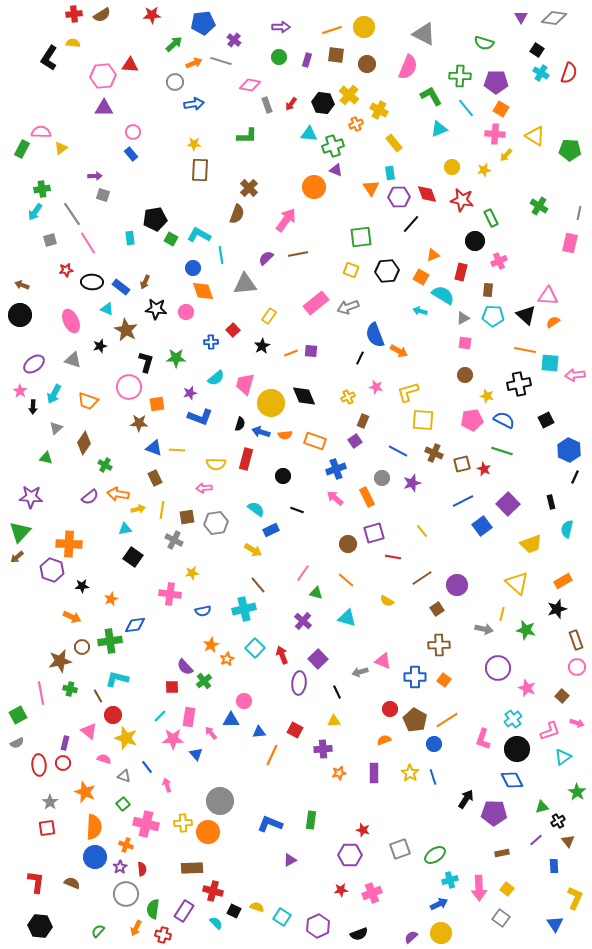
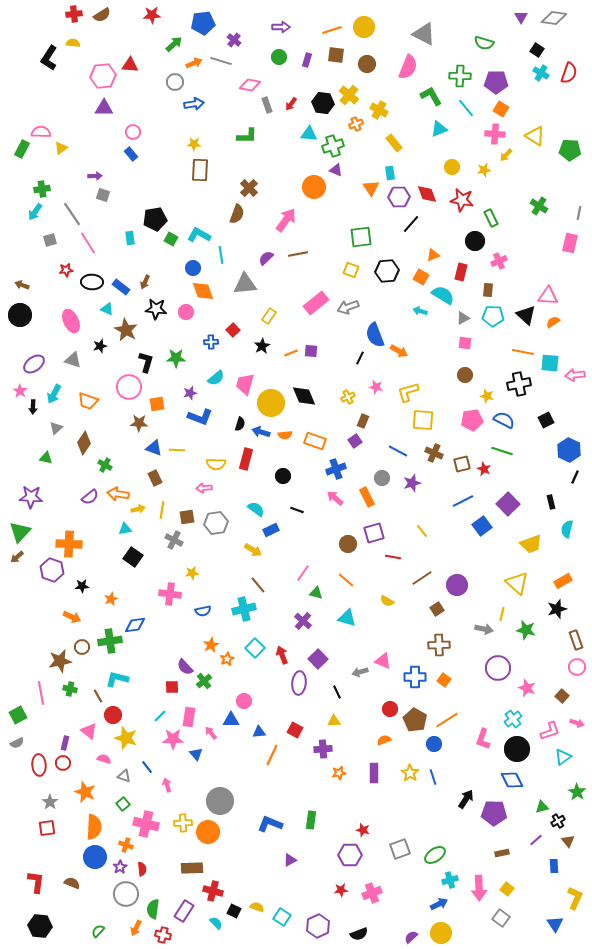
orange line at (525, 350): moved 2 px left, 2 px down
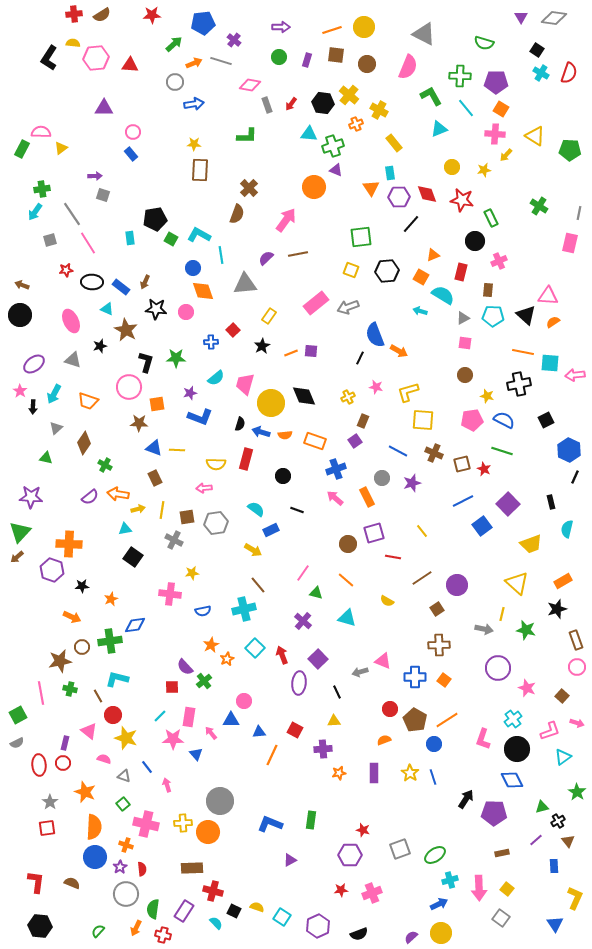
pink hexagon at (103, 76): moved 7 px left, 18 px up
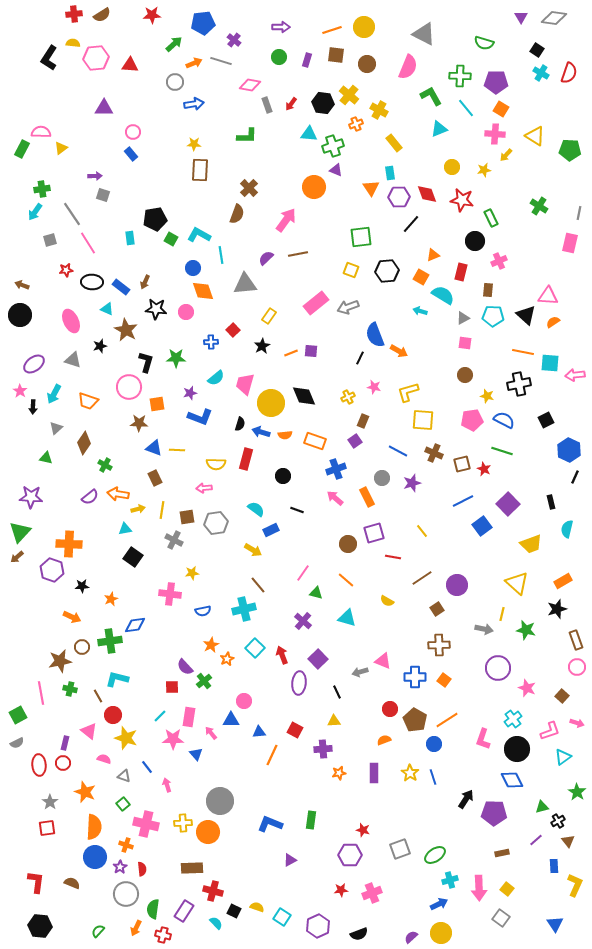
pink star at (376, 387): moved 2 px left
yellow L-shape at (575, 898): moved 13 px up
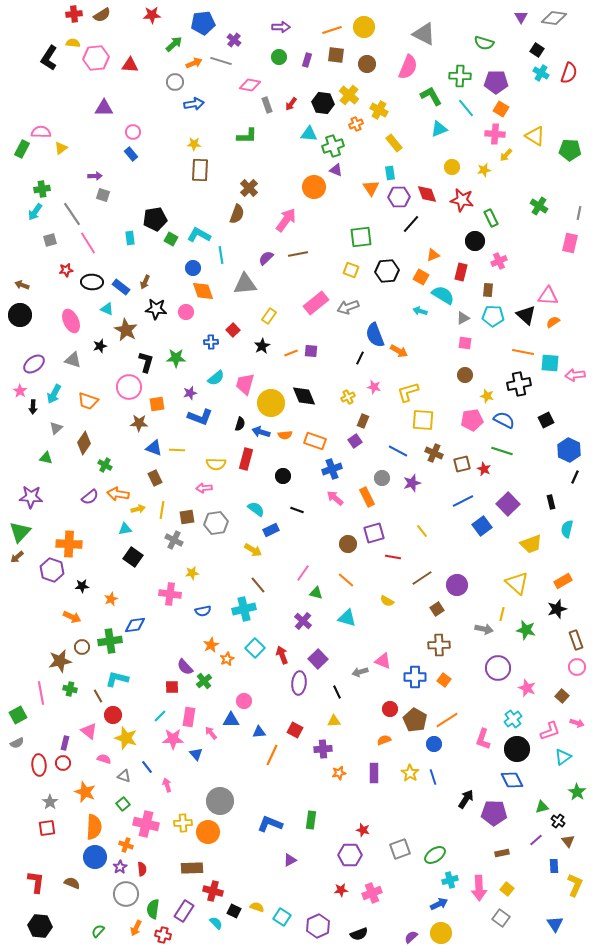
blue cross at (336, 469): moved 4 px left
black cross at (558, 821): rotated 24 degrees counterclockwise
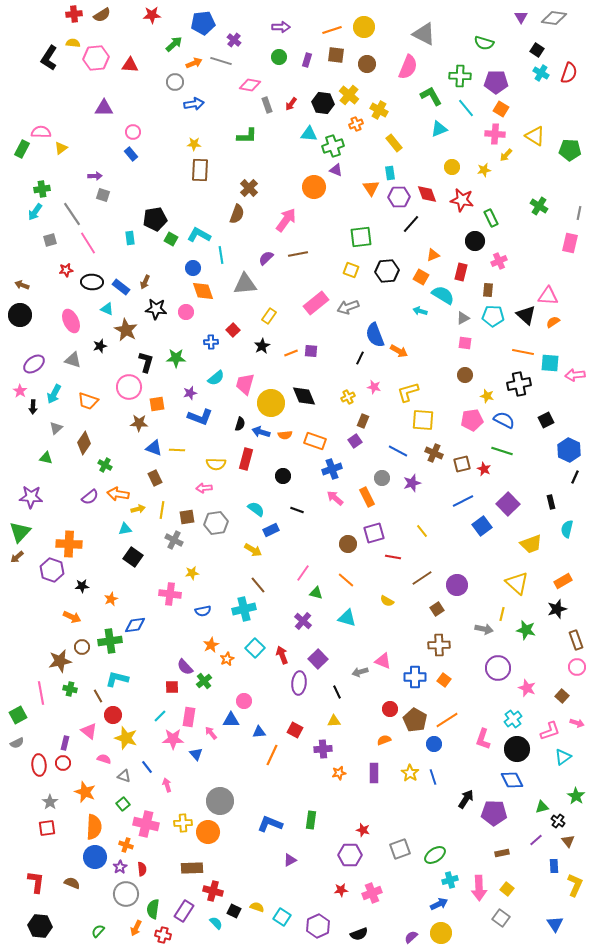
green star at (577, 792): moved 1 px left, 4 px down
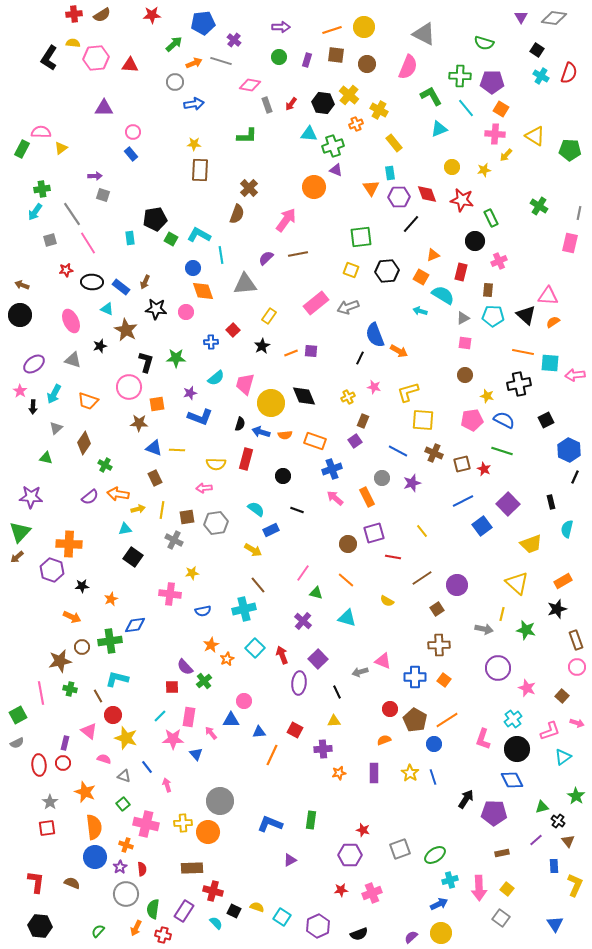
cyan cross at (541, 73): moved 3 px down
purple pentagon at (496, 82): moved 4 px left
orange semicircle at (94, 827): rotated 10 degrees counterclockwise
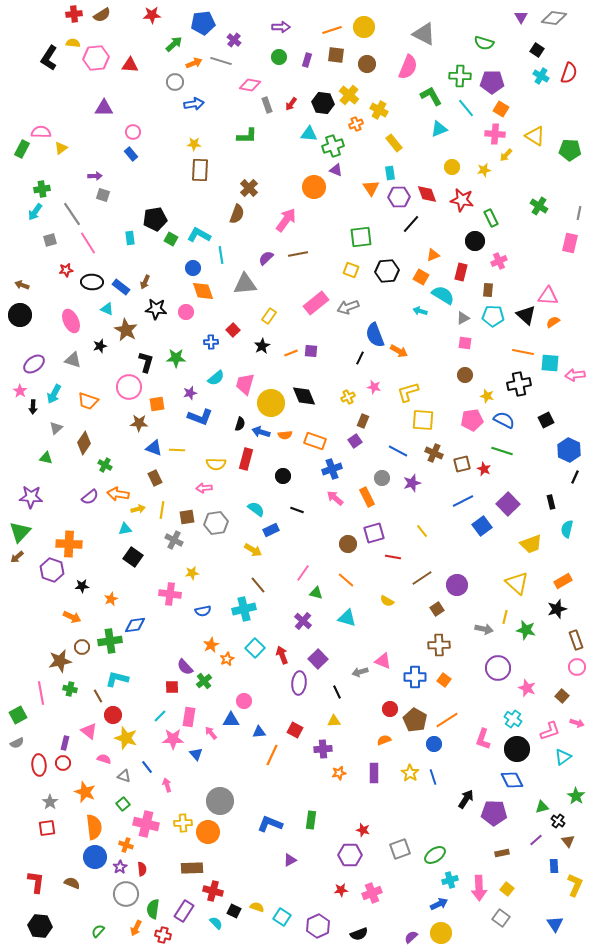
yellow line at (502, 614): moved 3 px right, 3 px down
cyan cross at (513, 719): rotated 18 degrees counterclockwise
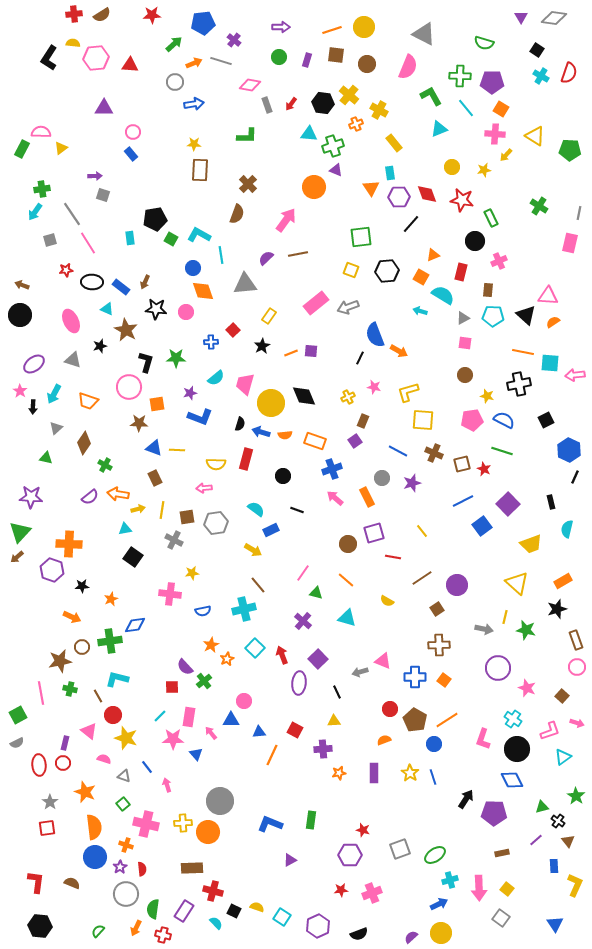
brown cross at (249, 188): moved 1 px left, 4 px up
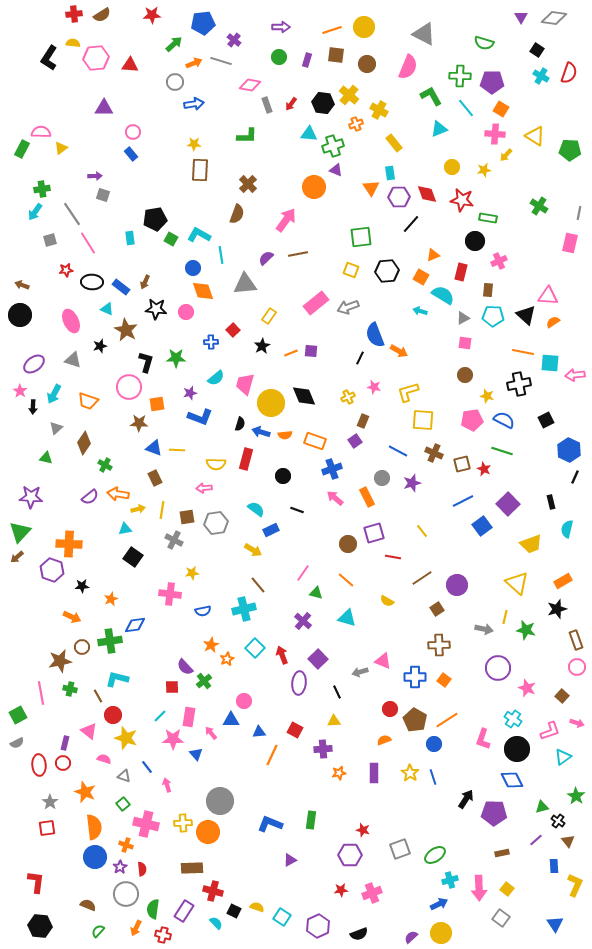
green rectangle at (491, 218): moved 3 px left; rotated 54 degrees counterclockwise
brown semicircle at (72, 883): moved 16 px right, 22 px down
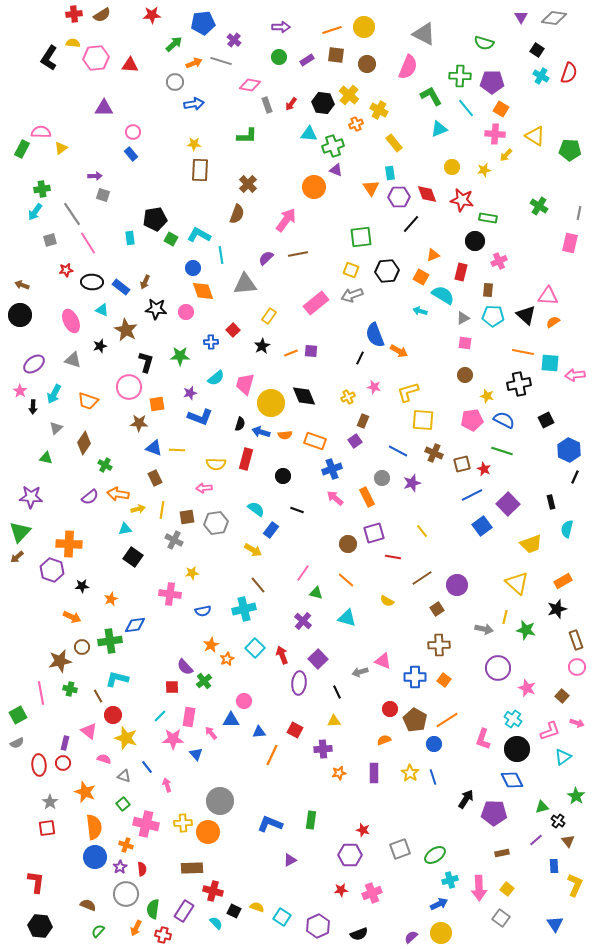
purple rectangle at (307, 60): rotated 40 degrees clockwise
gray arrow at (348, 307): moved 4 px right, 12 px up
cyan triangle at (107, 309): moved 5 px left, 1 px down
green star at (176, 358): moved 4 px right, 2 px up
blue line at (463, 501): moved 9 px right, 6 px up
blue rectangle at (271, 530): rotated 28 degrees counterclockwise
